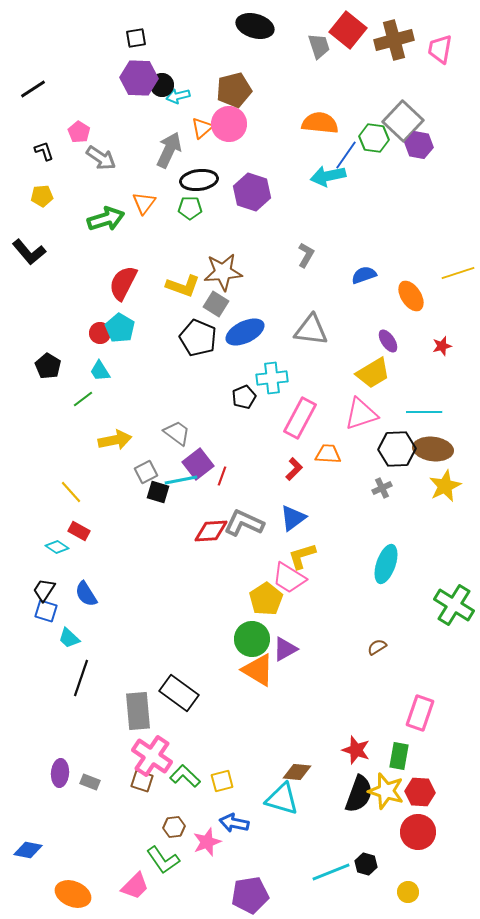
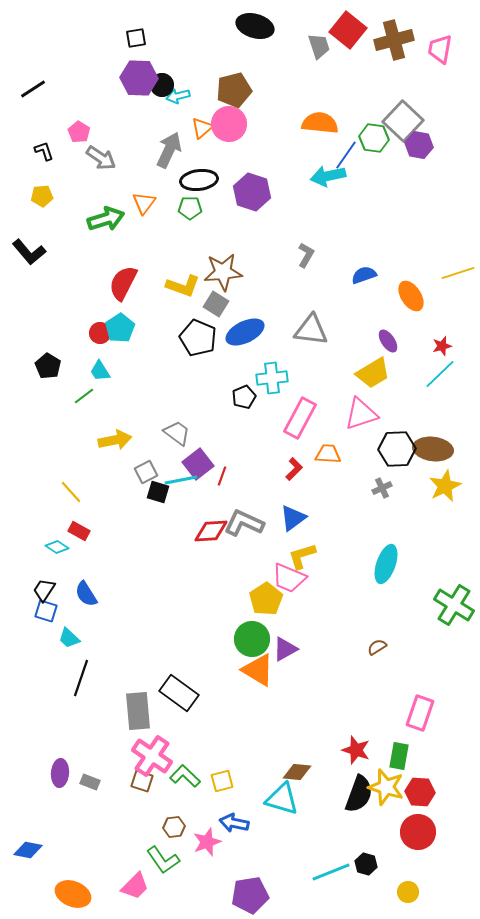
cyan pentagon at (120, 328): rotated 8 degrees clockwise
green line at (83, 399): moved 1 px right, 3 px up
cyan line at (424, 412): moved 16 px right, 38 px up; rotated 44 degrees counterclockwise
pink trapezoid at (289, 578): rotated 9 degrees counterclockwise
yellow star at (386, 791): moved 4 px up
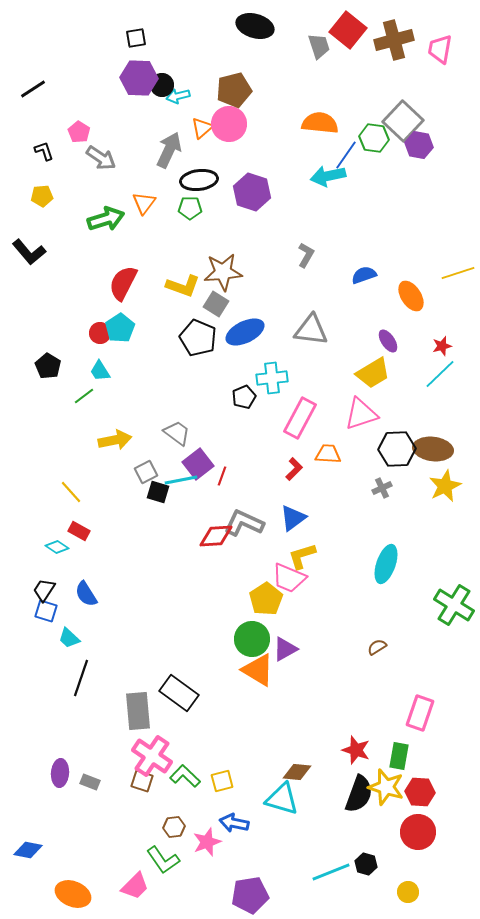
red diamond at (211, 531): moved 5 px right, 5 px down
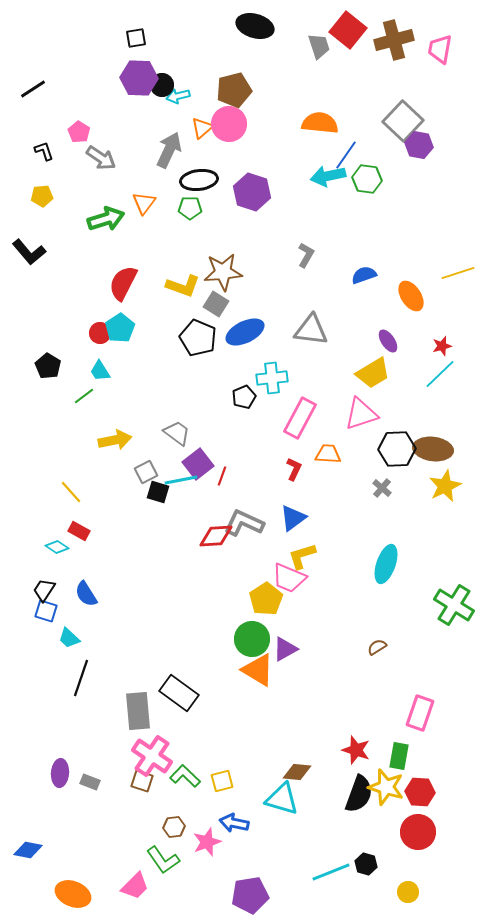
green hexagon at (374, 138): moved 7 px left, 41 px down
red L-shape at (294, 469): rotated 20 degrees counterclockwise
gray cross at (382, 488): rotated 24 degrees counterclockwise
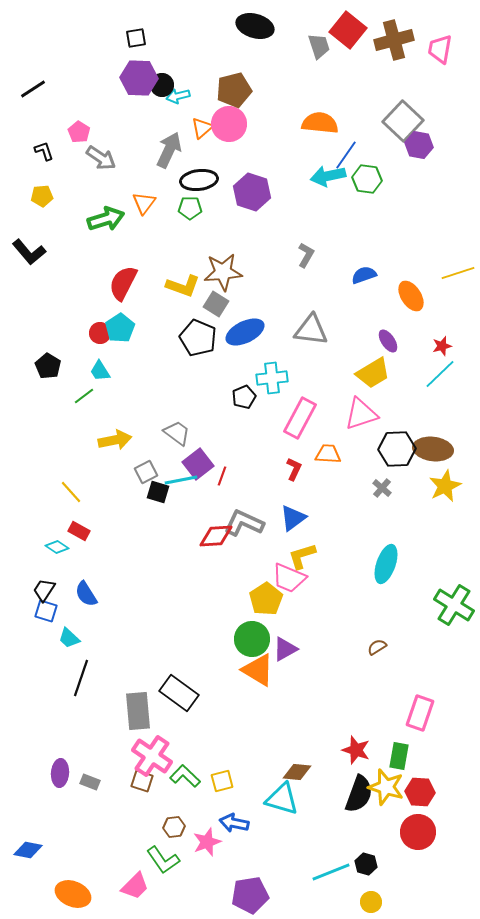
yellow circle at (408, 892): moved 37 px left, 10 px down
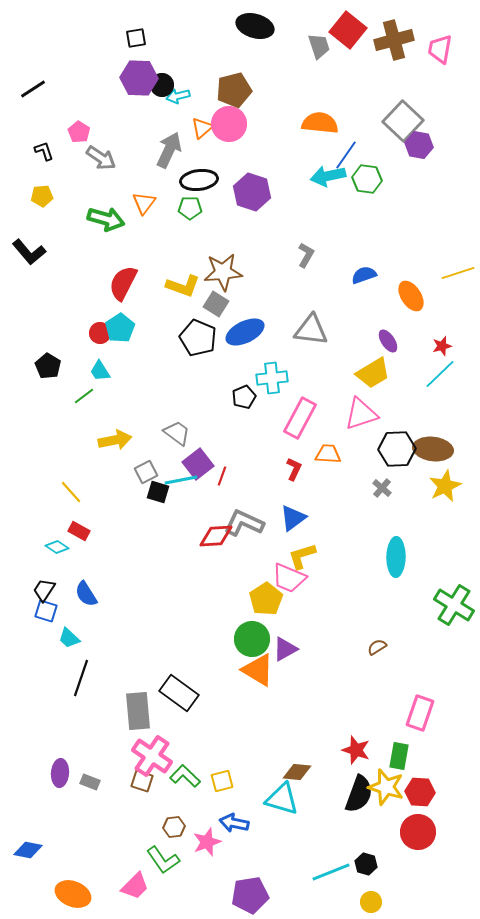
green arrow at (106, 219): rotated 33 degrees clockwise
cyan ellipse at (386, 564): moved 10 px right, 7 px up; rotated 18 degrees counterclockwise
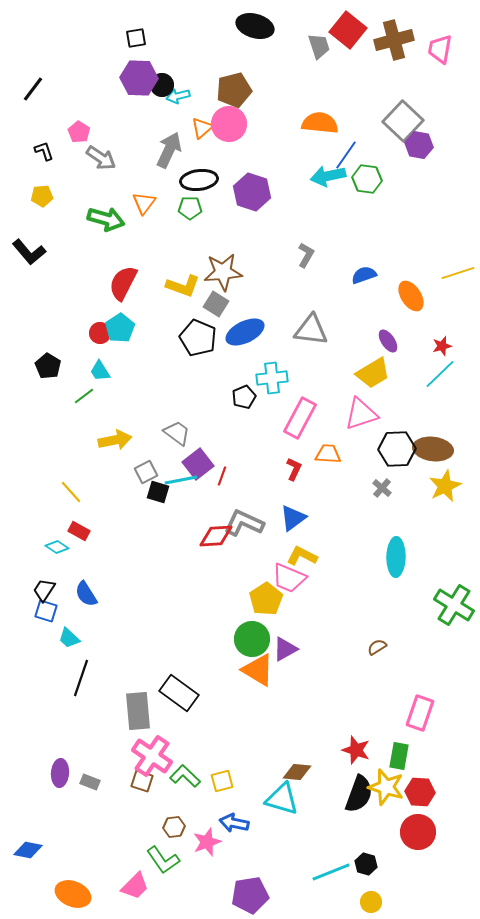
black line at (33, 89): rotated 20 degrees counterclockwise
yellow L-shape at (302, 556): rotated 44 degrees clockwise
